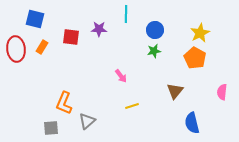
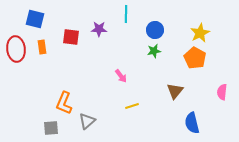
orange rectangle: rotated 40 degrees counterclockwise
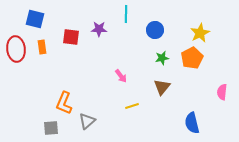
green star: moved 8 px right, 7 px down
orange pentagon: moved 3 px left; rotated 15 degrees clockwise
brown triangle: moved 13 px left, 4 px up
